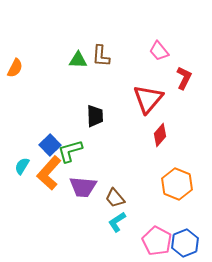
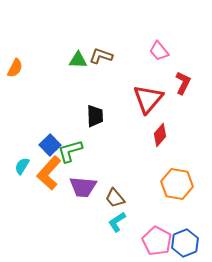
brown L-shape: rotated 105 degrees clockwise
red L-shape: moved 1 px left, 5 px down
orange hexagon: rotated 12 degrees counterclockwise
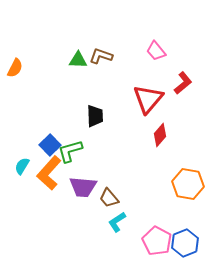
pink trapezoid: moved 3 px left
red L-shape: rotated 25 degrees clockwise
orange hexagon: moved 11 px right
brown trapezoid: moved 6 px left
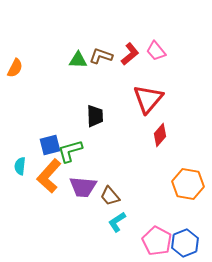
red L-shape: moved 53 px left, 29 px up
blue square: rotated 30 degrees clockwise
cyan semicircle: moved 2 px left; rotated 24 degrees counterclockwise
orange L-shape: moved 3 px down
brown trapezoid: moved 1 px right, 2 px up
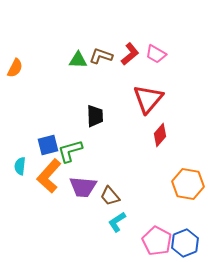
pink trapezoid: moved 3 px down; rotated 20 degrees counterclockwise
blue square: moved 2 px left
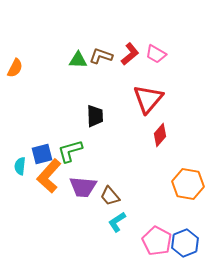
blue square: moved 6 px left, 9 px down
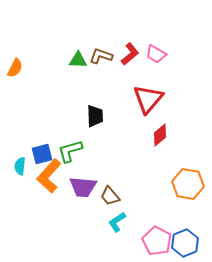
red diamond: rotated 10 degrees clockwise
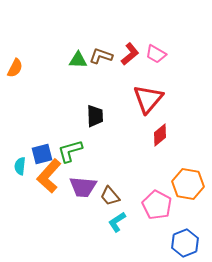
pink pentagon: moved 36 px up
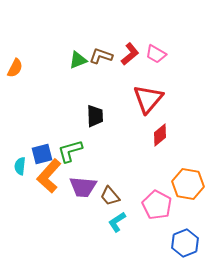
green triangle: rotated 24 degrees counterclockwise
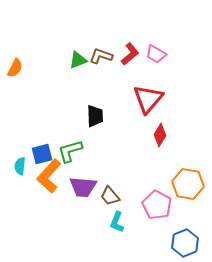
red diamond: rotated 20 degrees counterclockwise
cyan L-shape: rotated 35 degrees counterclockwise
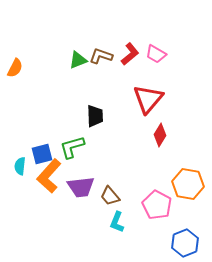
green L-shape: moved 2 px right, 4 px up
purple trapezoid: moved 2 px left; rotated 12 degrees counterclockwise
